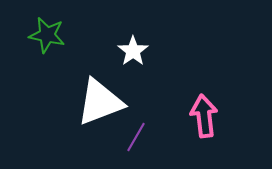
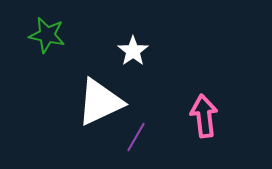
white triangle: rotated 4 degrees counterclockwise
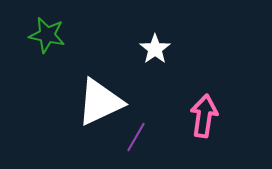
white star: moved 22 px right, 2 px up
pink arrow: rotated 15 degrees clockwise
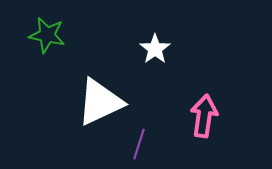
purple line: moved 3 px right, 7 px down; rotated 12 degrees counterclockwise
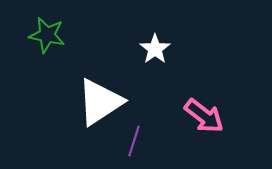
white triangle: rotated 8 degrees counterclockwise
pink arrow: rotated 120 degrees clockwise
purple line: moved 5 px left, 3 px up
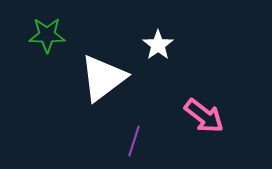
green star: rotated 12 degrees counterclockwise
white star: moved 3 px right, 4 px up
white triangle: moved 3 px right, 24 px up; rotated 4 degrees counterclockwise
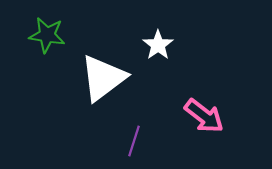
green star: rotated 9 degrees clockwise
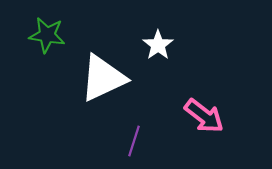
white triangle: rotated 12 degrees clockwise
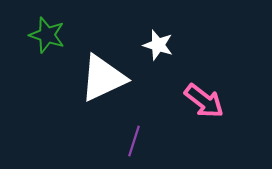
green star: rotated 9 degrees clockwise
white star: rotated 20 degrees counterclockwise
pink arrow: moved 15 px up
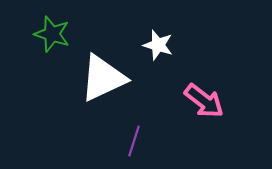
green star: moved 5 px right, 1 px up
